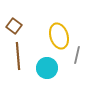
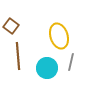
brown square: moved 3 px left
gray line: moved 6 px left, 7 px down
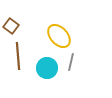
yellow ellipse: rotated 25 degrees counterclockwise
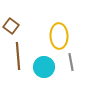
yellow ellipse: rotated 40 degrees clockwise
gray line: rotated 24 degrees counterclockwise
cyan circle: moved 3 px left, 1 px up
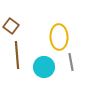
yellow ellipse: moved 1 px down
brown line: moved 1 px left, 1 px up
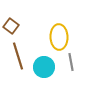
brown line: moved 1 px right, 1 px down; rotated 12 degrees counterclockwise
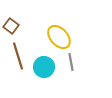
yellow ellipse: rotated 40 degrees counterclockwise
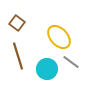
brown square: moved 6 px right, 3 px up
gray line: rotated 42 degrees counterclockwise
cyan circle: moved 3 px right, 2 px down
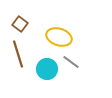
brown square: moved 3 px right, 1 px down
yellow ellipse: rotated 30 degrees counterclockwise
brown line: moved 2 px up
